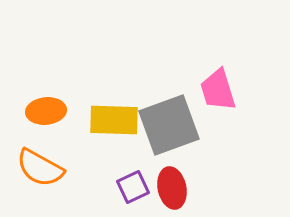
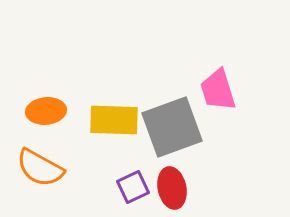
gray square: moved 3 px right, 2 px down
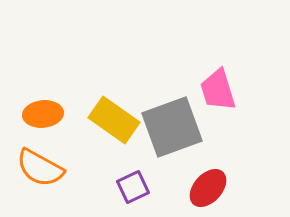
orange ellipse: moved 3 px left, 3 px down
yellow rectangle: rotated 33 degrees clockwise
red ellipse: moved 36 px right; rotated 54 degrees clockwise
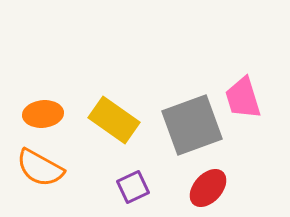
pink trapezoid: moved 25 px right, 8 px down
gray square: moved 20 px right, 2 px up
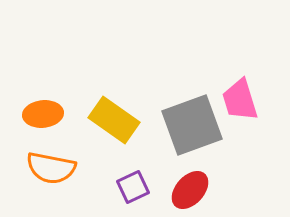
pink trapezoid: moved 3 px left, 2 px down
orange semicircle: moved 11 px right; rotated 18 degrees counterclockwise
red ellipse: moved 18 px left, 2 px down
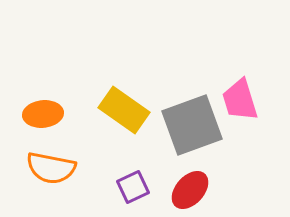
yellow rectangle: moved 10 px right, 10 px up
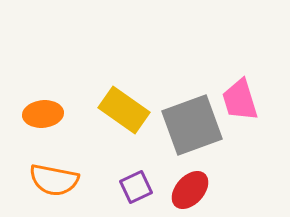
orange semicircle: moved 3 px right, 12 px down
purple square: moved 3 px right
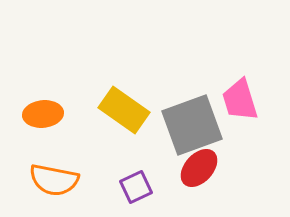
red ellipse: moved 9 px right, 22 px up
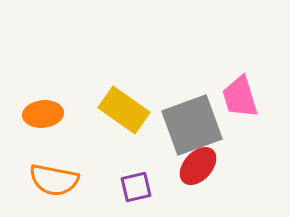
pink trapezoid: moved 3 px up
red ellipse: moved 1 px left, 2 px up
purple square: rotated 12 degrees clockwise
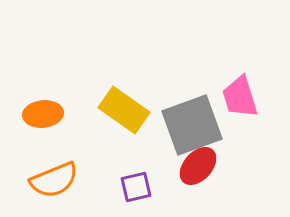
orange semicircle: rotated 33 degrees counterclockwise
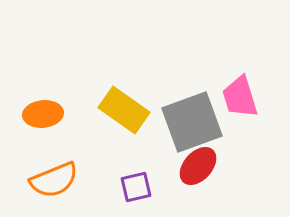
gray square: moved 3 px up
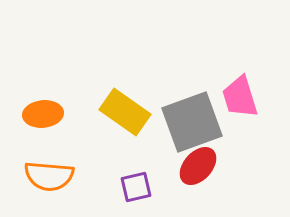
yellow rectangle: moved 1 px right, 2 px down
orange semicircle: moved 5 px left, 4 px up; rotated 27 degrees clockwise
